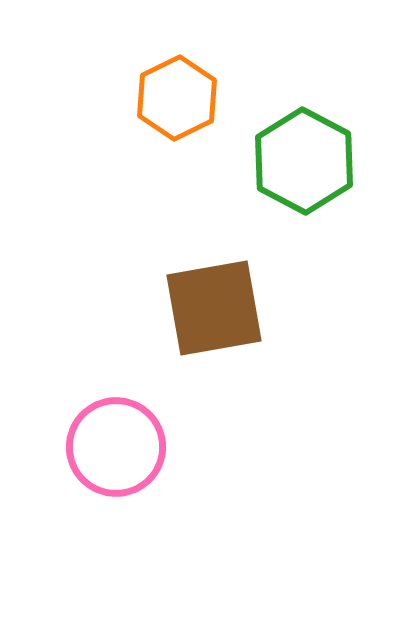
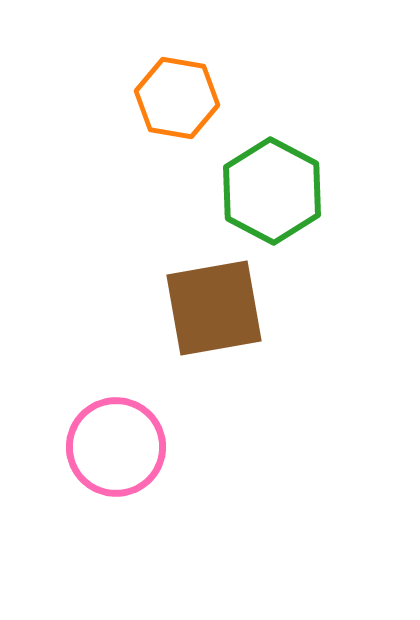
orange hexagon: rotated 24 degrees counterclockwise
green hexagon: moved 32 px left, 30 px down
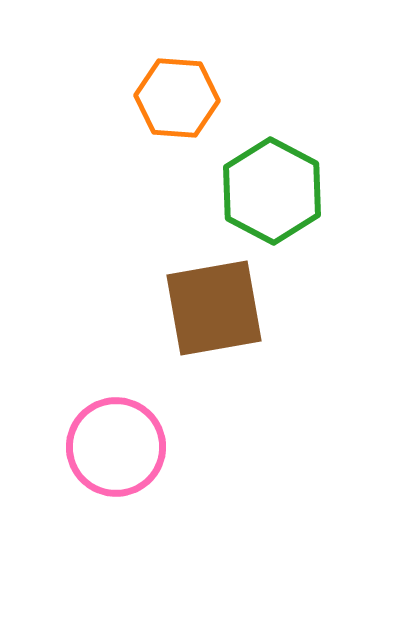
orange hexagon: rotated 6 degrees counterclockwise
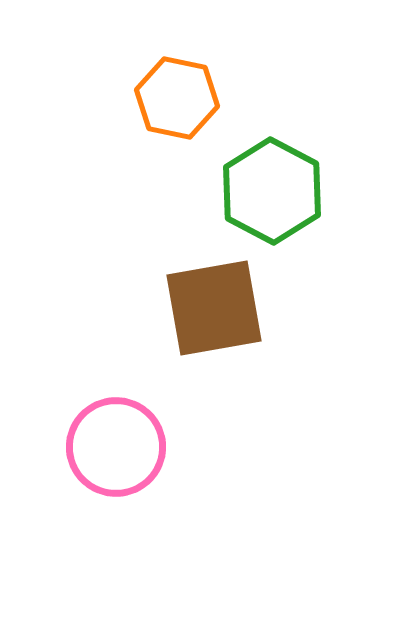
orange hexagon: rotated 8 degrees clockwise
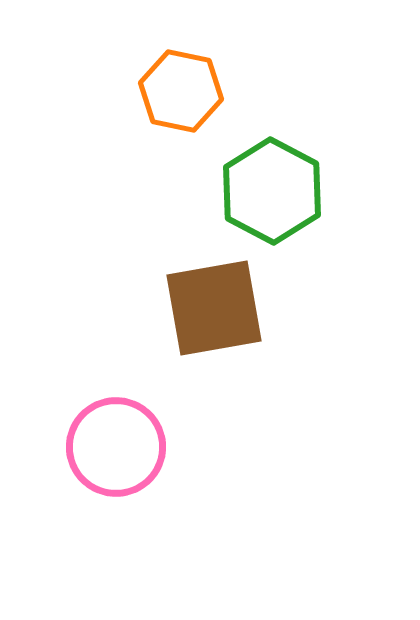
orange hexagon: moved 4 px right, 7 px up
